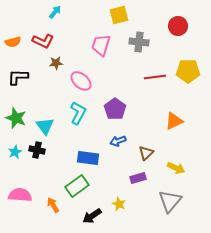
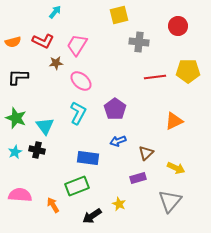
pink trapezoid: moved 24 px left; rotated 15 degrees clockwise
green rectangle: rotated 15 degrees clockwise
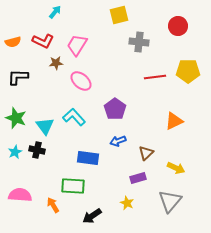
cyan L-shape: moved 4 px left, 4 px down; rotated 70 degrees counterclockwise
green rectangle: moved 4 px left; rotated 25 degrees clockwise
yellow star: moved 8 px right, 1 px up
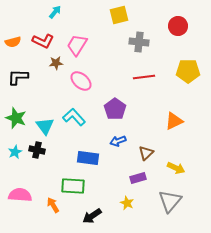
red line: moved 11 px left
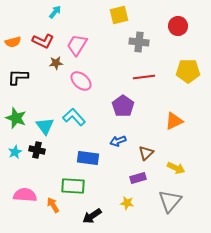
purple pentagon: moved 8 px right, 3 px up
pink semicircle: moved 5 px right
yellow star: rotated 16 degrees counterclockwise
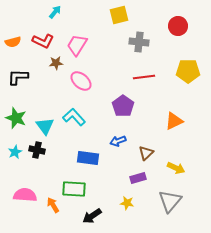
green rectangle: moved 1 px right, 3 px down
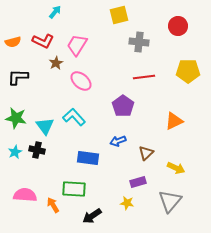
brown star: rotated 24 degrees counterclockwise
green star: rotated 10 degrees counterclockwise
purple rectangle: moved 4 px down
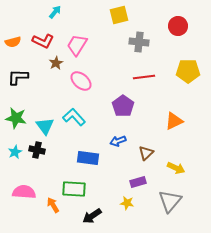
pink semicircle: moved 1 px left, 3 px up
